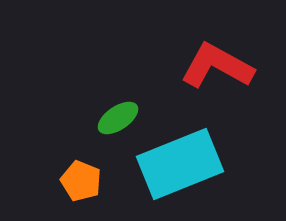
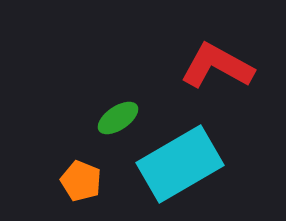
cyan rectangle: rotated 8 degrees counterclockwise
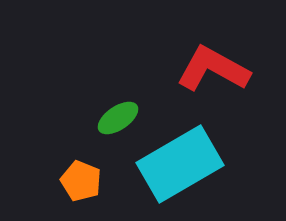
red L-shape: moved 4 px left, 3 px down
